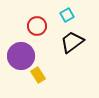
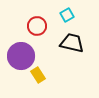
black trapezoid: moved 1 px down; rotated 50 degrees clockwise
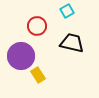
cyan square: moved 4 px up
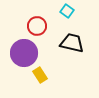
cyan square: rotated 24 degrees counterclockwise
purple circle: moved 3 px right, 3 px up
yellow rectangle: moved 2 px right
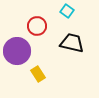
purple circle: moved 7 px left, 2 px up
yellow rectangle: moved 2 px left, 1 px up
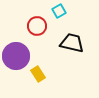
cyan square: moved 8 px left; rotated 24 degrees clockwise
purple circle: moved 1 px left, 5 px down
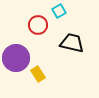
red circle: moved 1 px right, 1 px up
purple circle: moved 2 px down
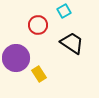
cyan square: moved 5 px right
black trapezoid: rotated 20 degrees clockwise
yellow rectangle: moved 1 px right
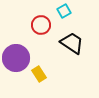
red circle: moved 3 px right
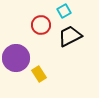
black trapezoid: moved 2 px left, 7 px up; rotated 60 degrees counterclockwise
